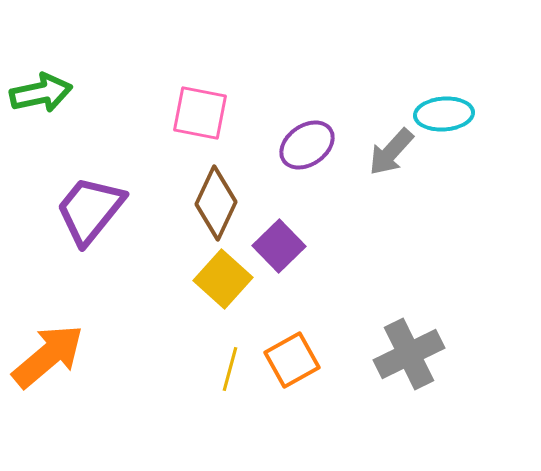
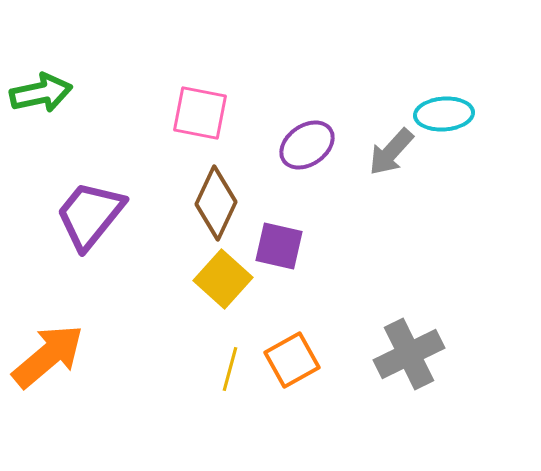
purple trapezoid: moved 5 px down
purple square: rotated 33 degrees counterclockwise
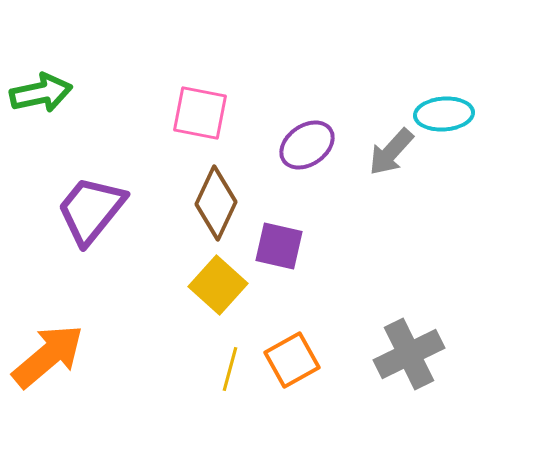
purple trapezoid: moved 1 px right, 5 px up
yellow square: moved 5 px left, 6 px down
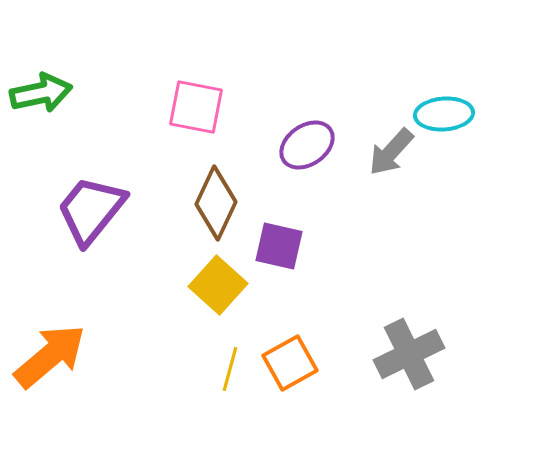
pink square: moved 4 px left, 6 px up
orange arrow: moved 2 px right
orange square: moved 2 px left, 3 px down
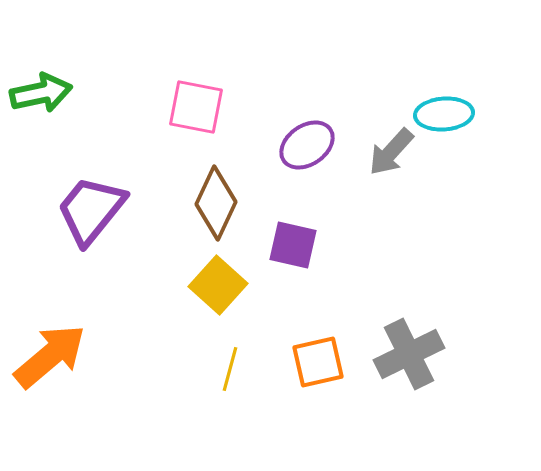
purple square: moved 14 px right, 1 px up
orange square: moved 28 px right, 1 px up; rotated 16 degrees clockwise
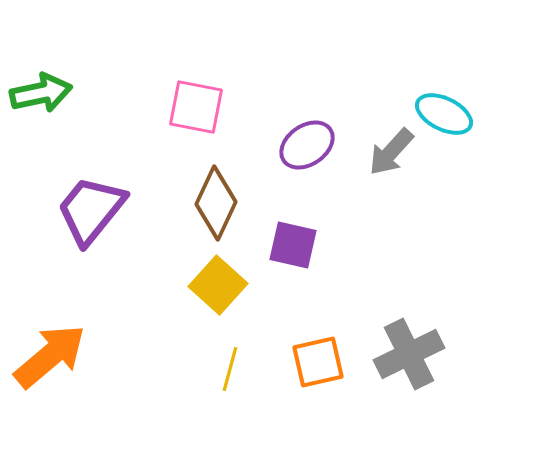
cyan ellipse: rotated 30 degrees clockwise
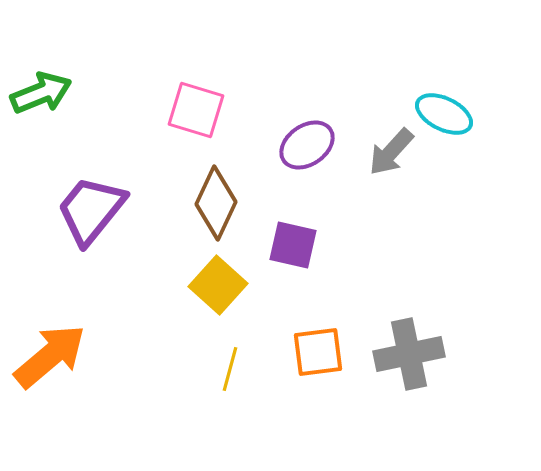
green arrow: rotated 10 degrees counterclockwise
pink square: moved 3 px down; rotated 6 degrees clockwise
gray cross: rotated 14 degrees clockwise
orange square: moved 10 px up; rotated 6 degrees clockwise
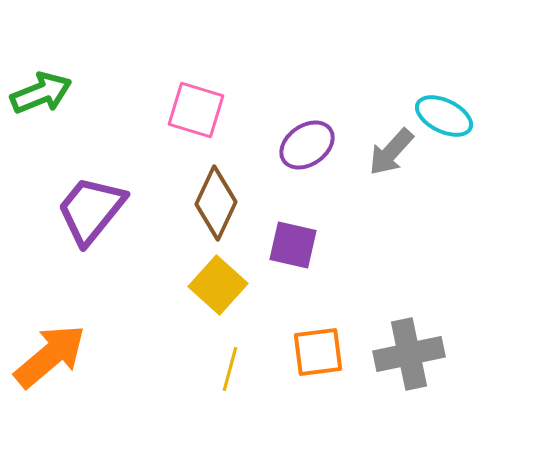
cyan ellipse: moved 2 px down
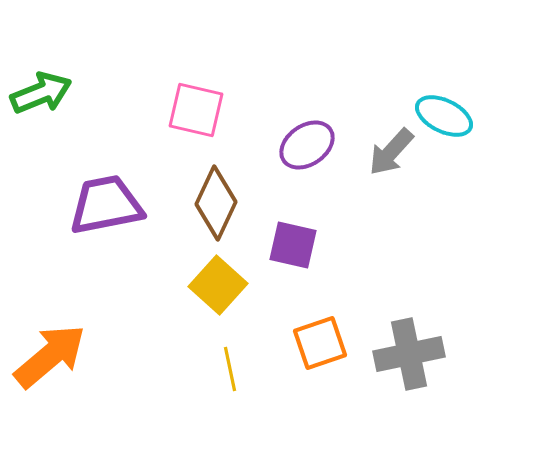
pink square: rotated 4 degrees counterclockwise
purple trapezoid: moved 15 px right, 5 px up; rotated 40 degrees clockwise
orange square: moved 2 px right, 9 px up; rotated 12 degrees counterclockwise
yellow line: rotated 27 degrees counterclockwise
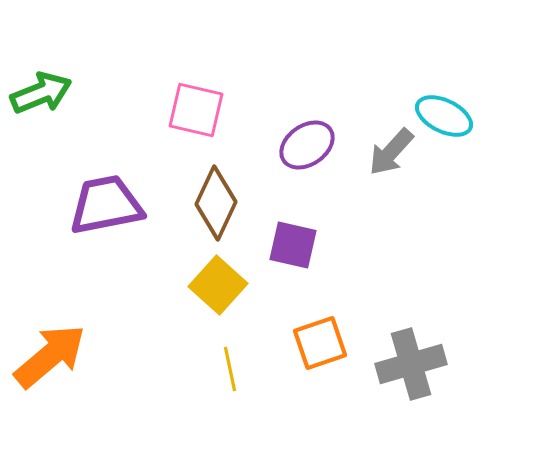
gray cross: moved 2 px right, 10 px down; rotated 4 degrees counterclockwise
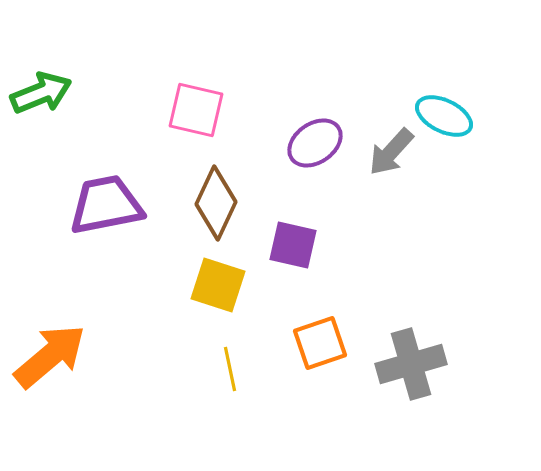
purple ellipse: moved 8 px right, 2 px up
yellow square: rotated 24 degrees counterclockwise
